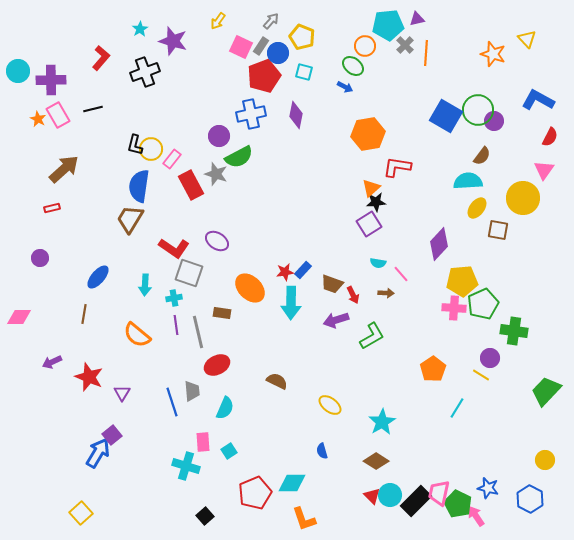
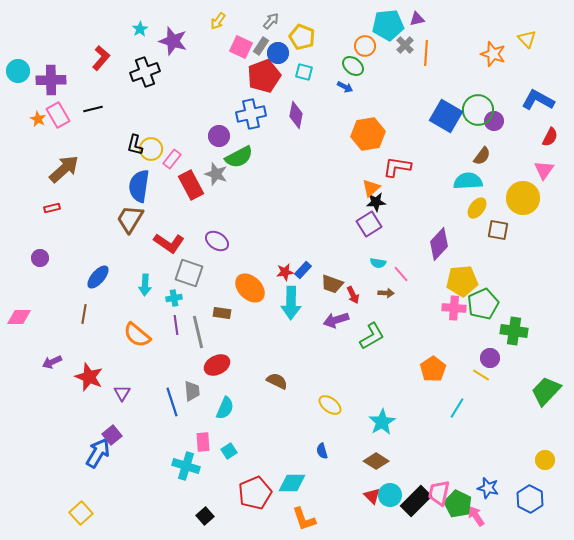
red L-shape at (174, 248): moved 5 px left, 5 px up
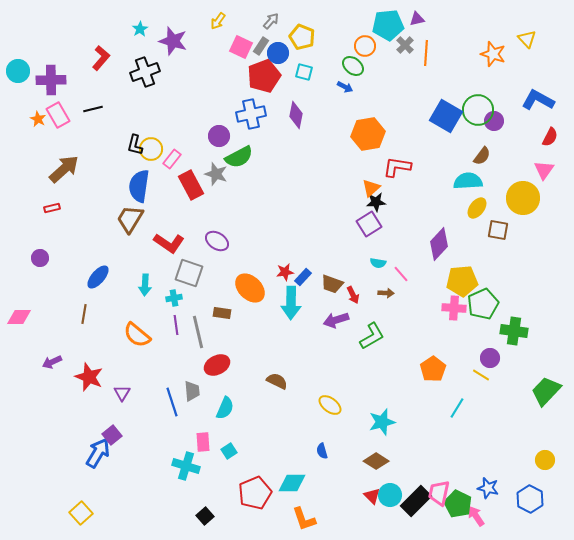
blue rectangle at (303, 270): moved 7 px down
cyan star at (382, 422): rotated 16 degrees clockwise
